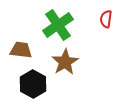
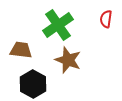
brown star: moved 3 px right, 2 px up; rotated 20 degrees counterclockwise
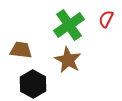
red semicircle: rotated 18 degrees clockwise
green cross: moved 11 px right
brown star: rotated 8 degrees clockwise
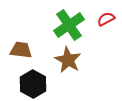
red semicircle: rotated 36 degrees clockwise
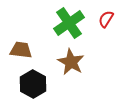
red semicircle: rotated 30 degrees counterclockwise
green cross: moved 2 px up
brown star: moved 3 px right, 2 px down
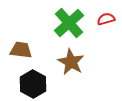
red semicircle: rotated 42 degrees clockwise
green cross: rotated 8 degrees counterclockwise
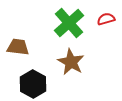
brown trapezoid: moved 3 px left, 3 px up
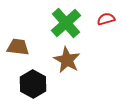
green cross: moved 3 px left
brown star: moved 4 px left, 2 px up
